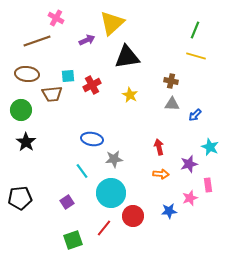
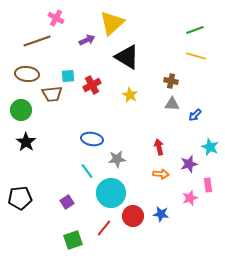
green line: rotated 48 degrees clockwise
black triangle: rotated 40 degrees clockwise
gray star: moved 3 px right
cyan line: moved 5 px right
blue star: moved 8 px left, 3 px down; rotated 14 degrees clockwise
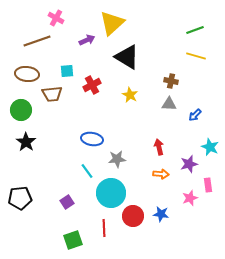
cyan square: moved 1 px left, 5 px up
gray triangle: moved 3 px left
red line: rotated 42 degrees counterclockwise
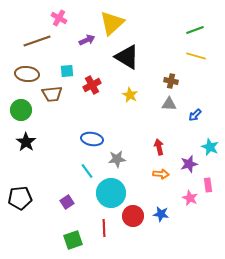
pink cross: moved 3 px right
pink star: rotated 28 degrees counterclockwise
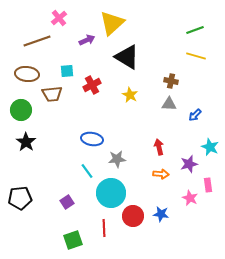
pink cross: rotated 21 degrees clockwise
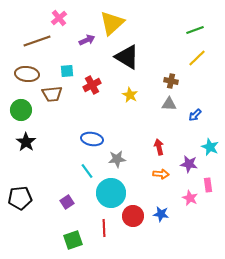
yellow line: moved 1 px right, 2 px down; rotated 60 degrees counterclockwise
purple star: rotated 24 degrees clockwise
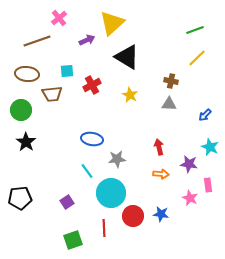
blue arrow: moved 10 px right
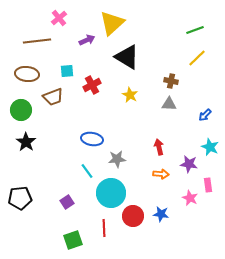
brown line: rotated 12 degrees clockwise
brown trapezoid: moved 1 px right, 3 px down; rotated 15 degrees counterclockwise
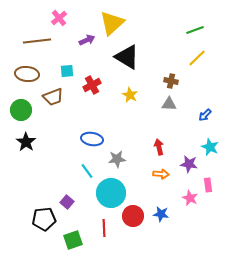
black pentagon: moved 24 px right, 21 px down
purple square: rotated 16 degrees counterclockwise
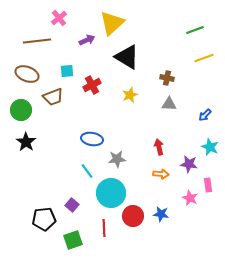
yellow line: moved 7 px right; rotated 24 degrees clockwise
brown ellipse: rotated 15 degrees clockwise
brown cross: moved 4 px left, 3 px up
yellow star: rotated 21 degrees clockwise
purple square: moved 5 px right, 3 px down
